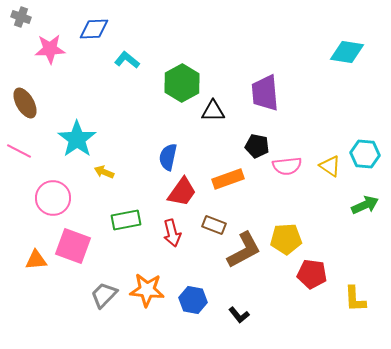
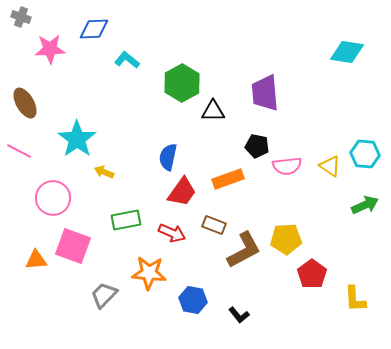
red arrow: rotated 52 degrees counterclockwise
red pentagon: rotated 28 degrees clockwise
orange star: moved 2 px right, 17 px up
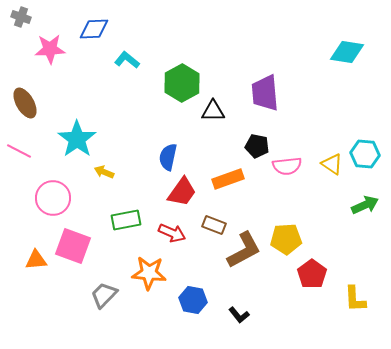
yellow triangle: moved 2 px right, 2 px up
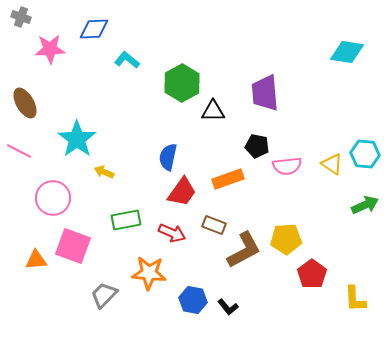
black L-shape: moved 11 px left, 8 px up
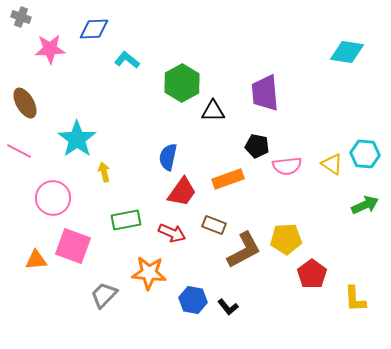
yellow arrow: rotated 54 degrees clockwise
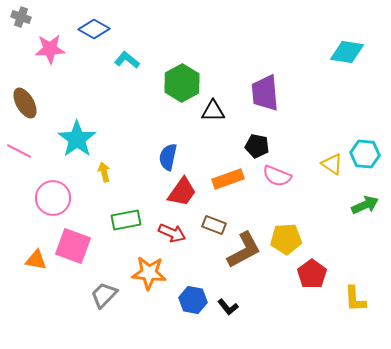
blue diamond: rotated 32 degrees clockwise
pink semicircle: moved 10 px left, 10 px down; rotated 28 degrees clockwise
orange triangle: rotated 15 degrees clockwise
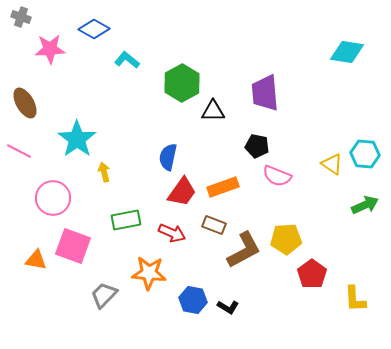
orange rectangle: moved 5 px left, 8 px down
black L-shape: rotated 20 degrees counterclockwise
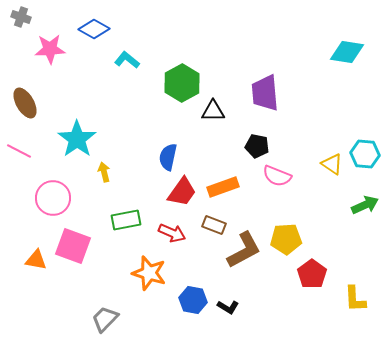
orange star: rotated 12 degrees clockwise
gray trapezoid: moved 1 px right, 24 px down
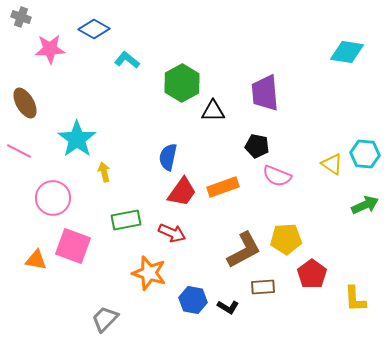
brown rectangle: moved 49 px right, 62 px down; rotated 25 degrees counterclockwise
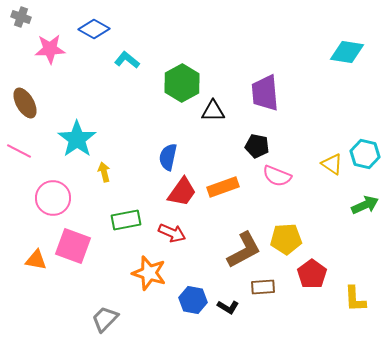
cyan hexagon: rotated 8 degrees clockwise
